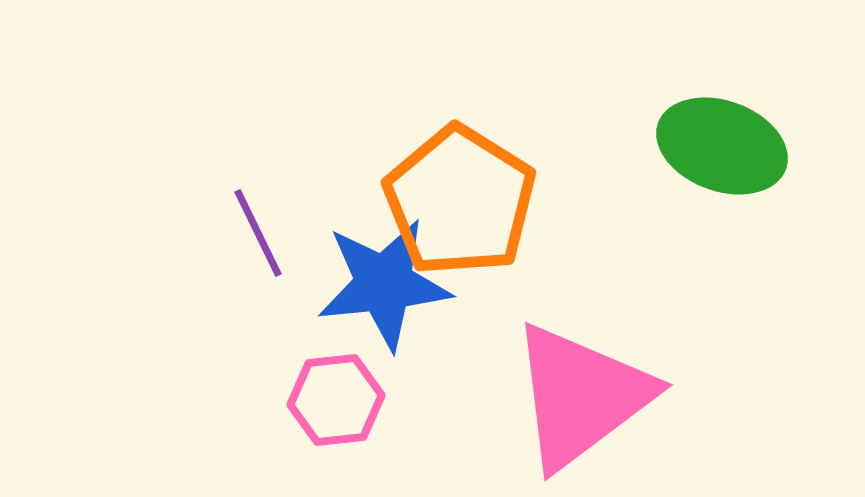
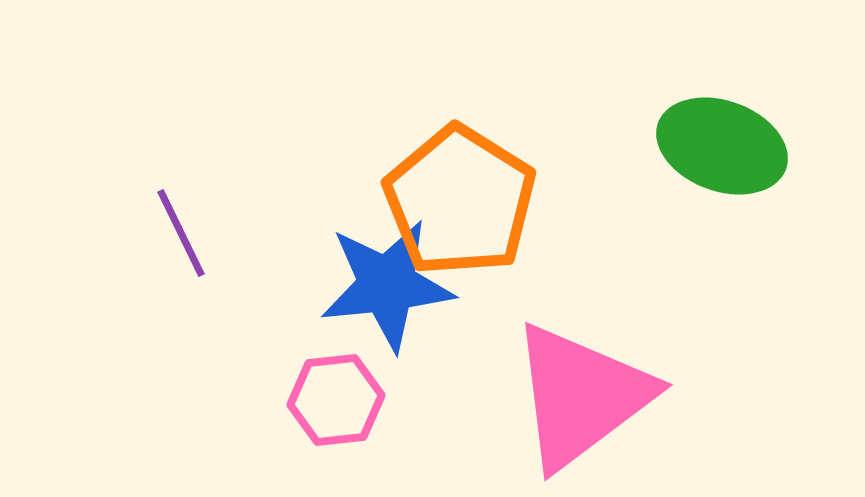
purple line: moved 77 px left
blue star: moved 3 px right, 1 px down
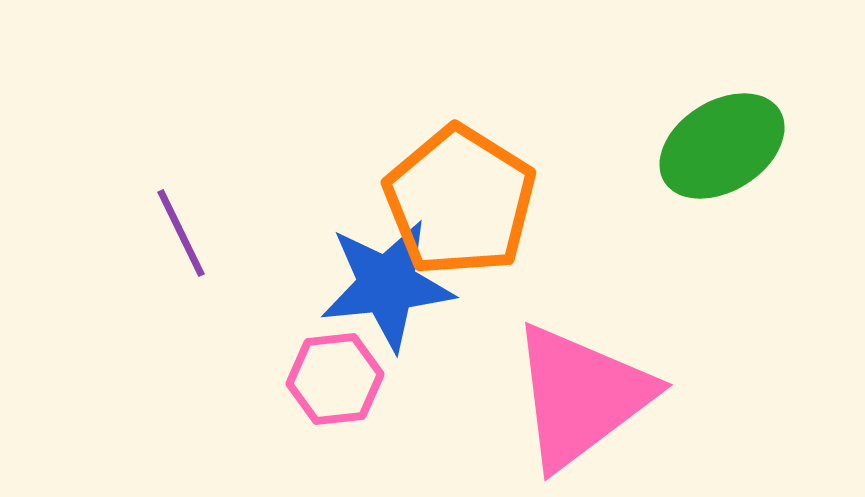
green ellipse: rotated 52 degrees counterclockwise
pink hexagon: moved 1 px left, 21 px up
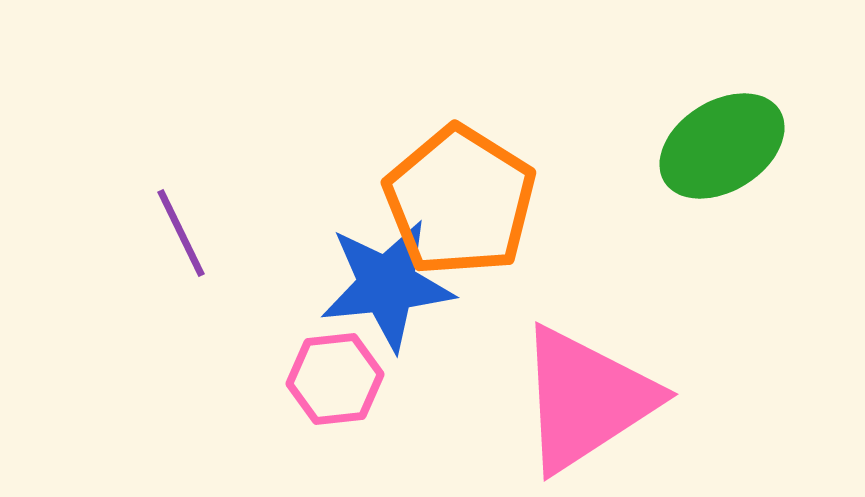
pink triangle: moved 5 px right, 3 px down; rotated 4 degrees clockwise
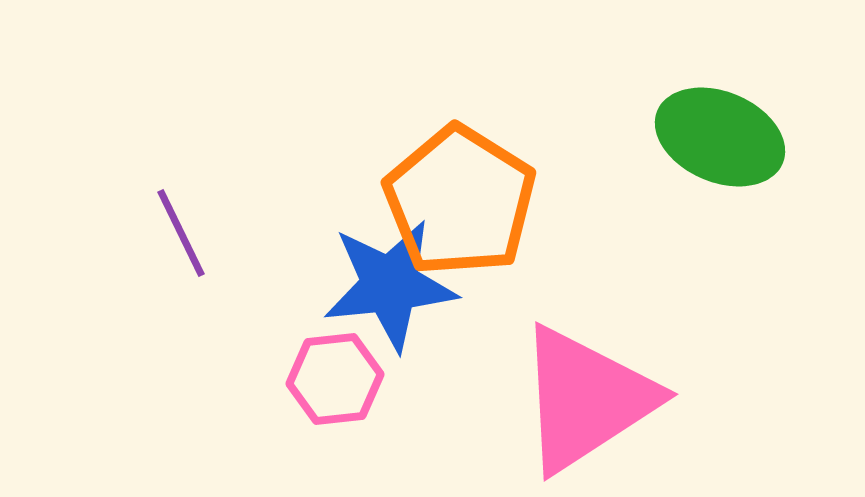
green ellipse: moved 2 px left, 9 px up; rotated 55 degrees clockwise
blue star: moved 3 px right
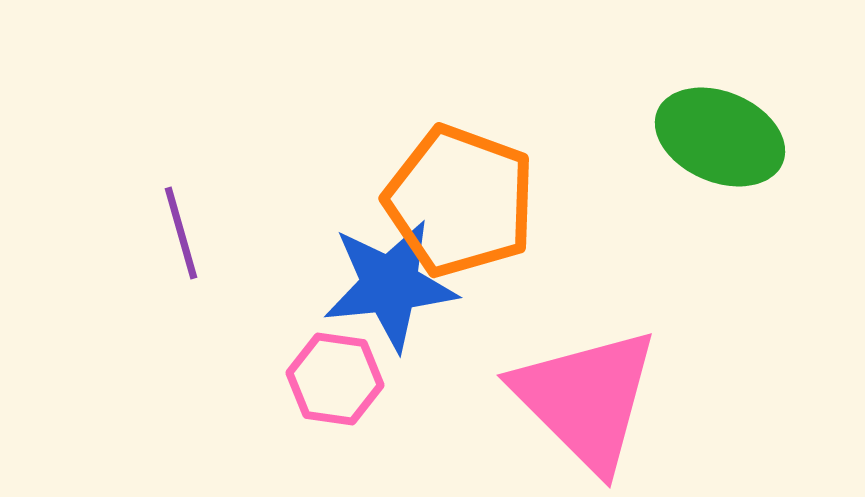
orange pentagon: rotated 12 degrees counterclockwise
purple line: rotated 10 degrees clockwise
pink hexagon: rotated 14 degrees clockwise
pink triangle: rotated 42 degrees counterclockwise
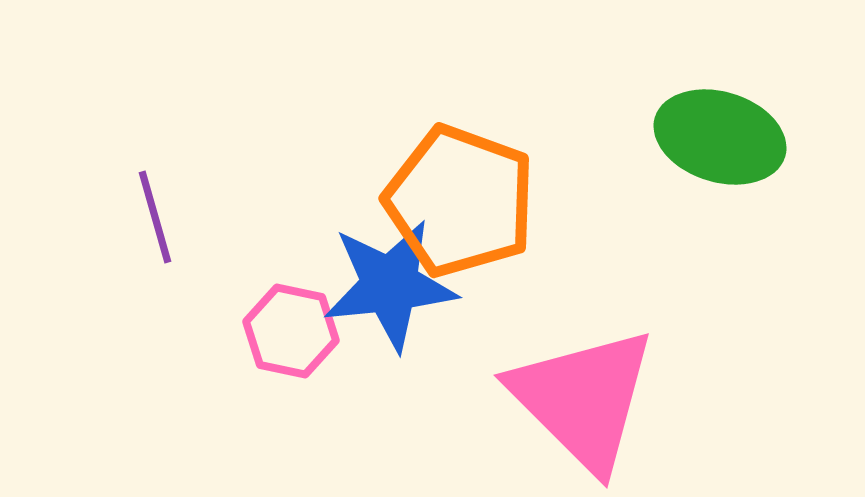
green ellipse: rotated 6 degrees counterclockwise
purple line: moved 26 px left, 16 px up
pink hexagon: moved 44 px left, 48 px up; rotated 4 degrees clockwise
pink triangle: moved 3 px left
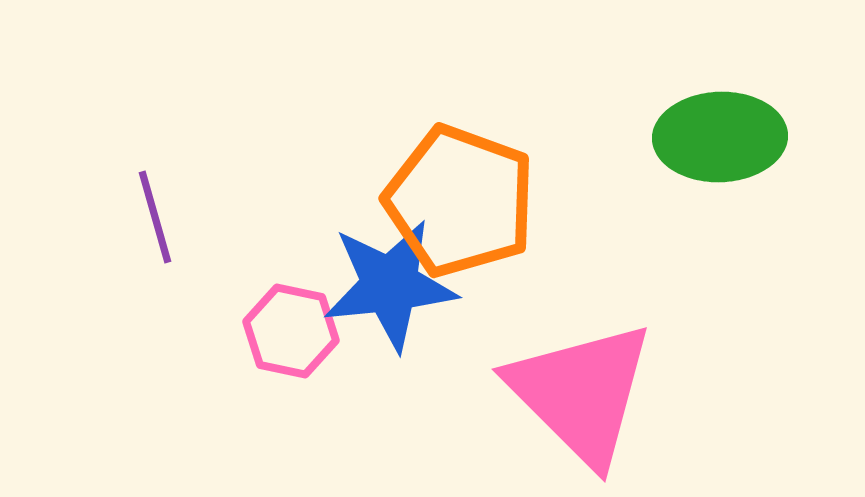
green ellipse: rotated 19 degrees counterclockwise
pink triangle: moved 2 px left, 6 px up
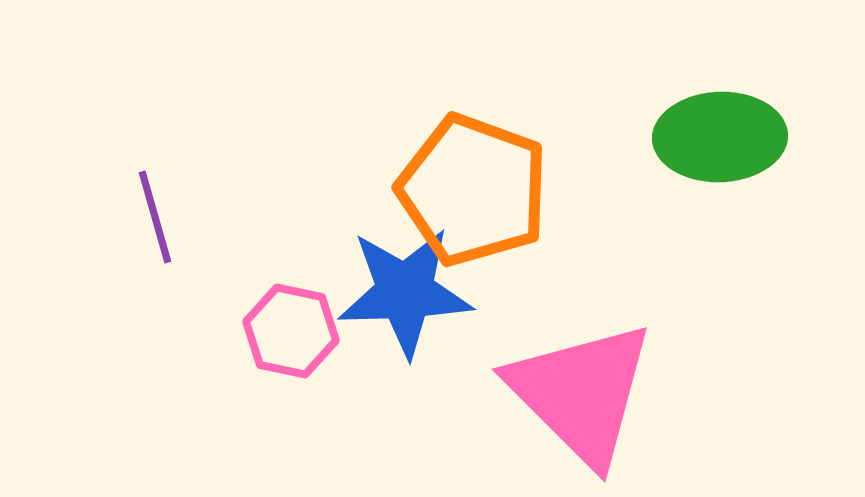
orange pentagon: moved 13 px right, 11 px up
blue star: moved 15 px right, 7 px down; rotated 4 degrees clockwise
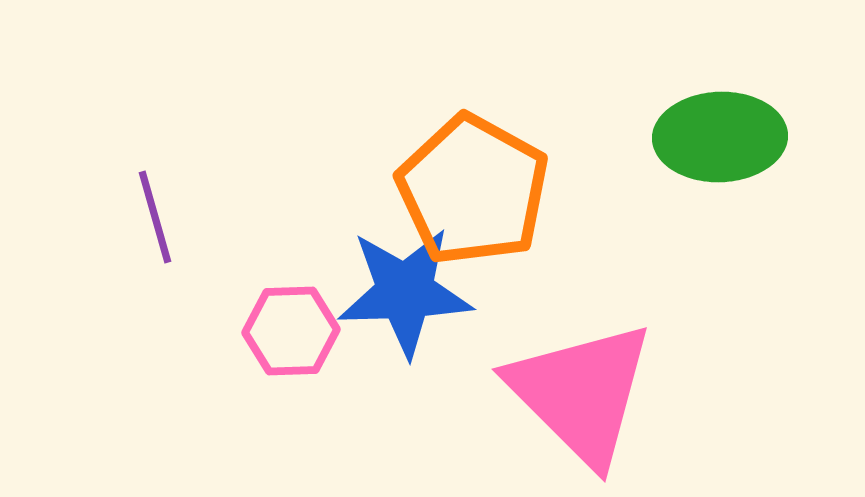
orange pentagon: rotated 9 degrees clockwise
pink hexagon: rotated 14 degrees counterclockwise
